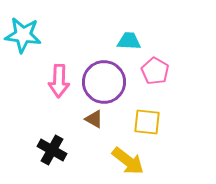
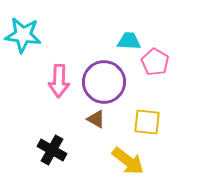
pink pentagon: moved 9 px up
brown triangle: moved 2 px right
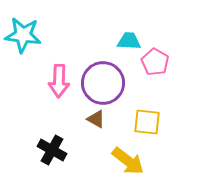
purple circle: moved 1 px left, 1 px down
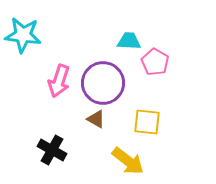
pink arrow: rotated 16 degrees clockwise
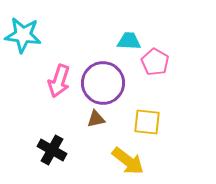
brown triangle: rotated 42 degrees counterclockwise
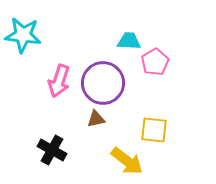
pink pentagon: rotated 12 degrees clockwise
yellow square: moved 7 px right, 8 px down
yellow arrow: moved 1 px left
